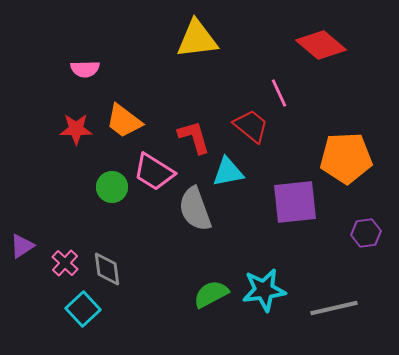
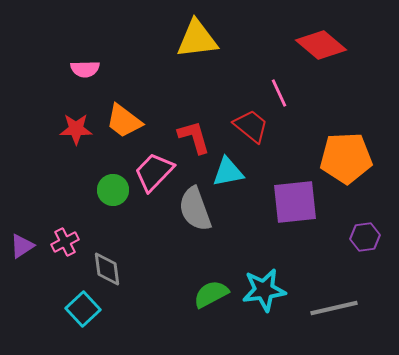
pink trapezoid: rotated 102 degrees clockwise
green circle: moved 1 px right, 3 px down
purple hexagon: moved 1 px left, 4 px down
pink cross: moved 21 px up; rotated 20 degrees clockwise
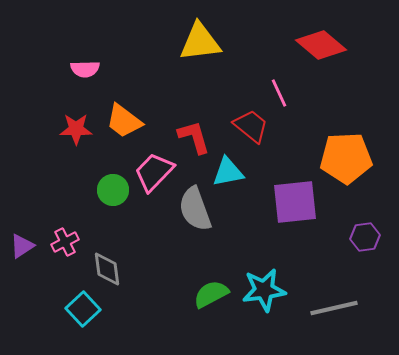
yellow triangle: moved 3 px right, 3 px down
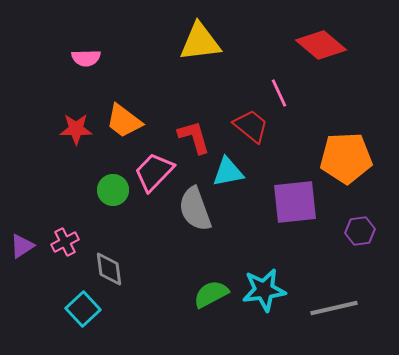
pink semicircle: moved 1 px right, 11 px up
purple hexagon: moved 5 px left, 6 px up
gray diamond: moved 2 px right
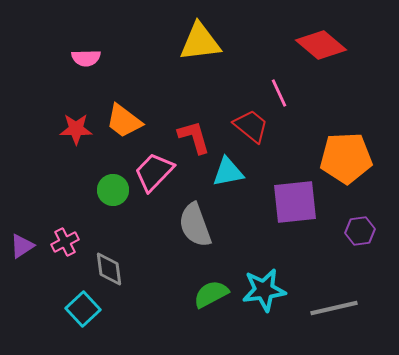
gray semicircle: moved 16 px down
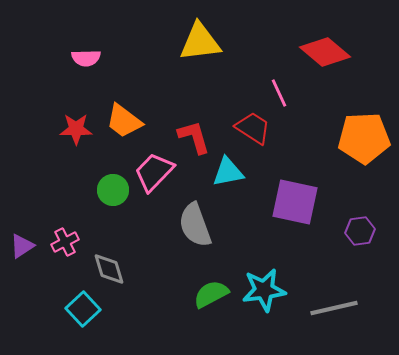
red diamond: moved 4 px right, 7 px down
red trapezoid: moved 2 px right, 2 px down; rotated 6 degrees counterclockwise
orange pentagon: moved 18 px right, 20 px up
purple square: rotated 18 degrees clockwise
gray diamond: rotated 9 degrees counterclockwise
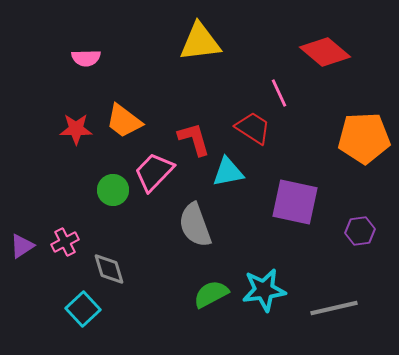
red L-shape: moved 2 px down
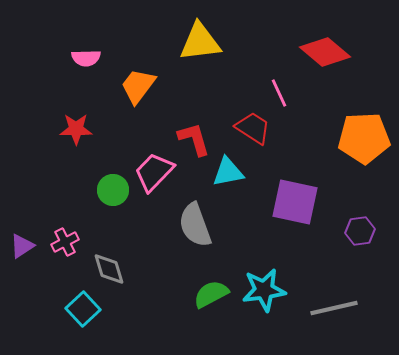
orange trapezoid: moved 14 px right, 35 px up; rotated 90 degrees clockwise
